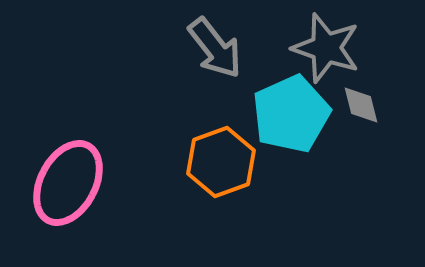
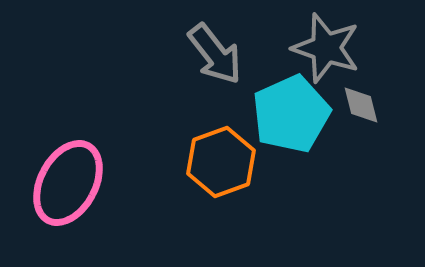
gray arrow: moved 6 px down
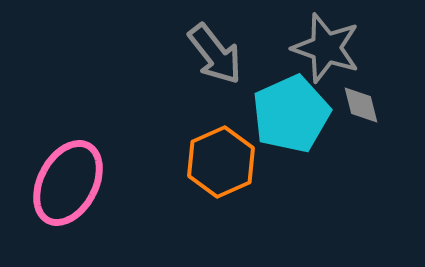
orange hexagon: rotated 4 degrees counterclockwise
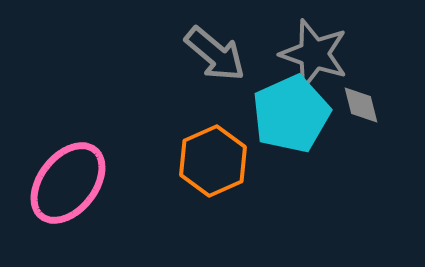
gray star: moved 12 px left, 6 px down
gray arrow: rotated 12 degrees counterclockwise
orange hexagon: moved 8 px left, 1 px up
pink ellipse: rotated 10 degrees clockwise
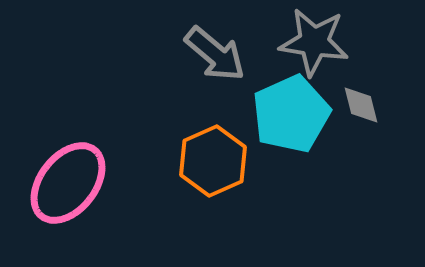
gray star: moved 12 px up; rotated 10 degrees counterclockwise
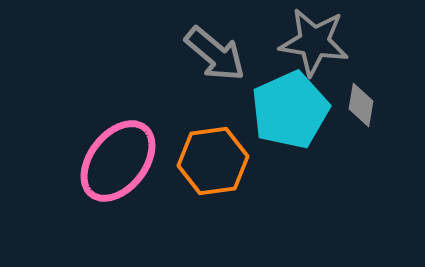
gray diamond: rotated 24 degrees clockwise
cyan pentagon: moved 1 px left, 4 px up
orange hexagon: rotated 16 degrees clockwise
pink ellipse: moved 50 px right, 22 px up
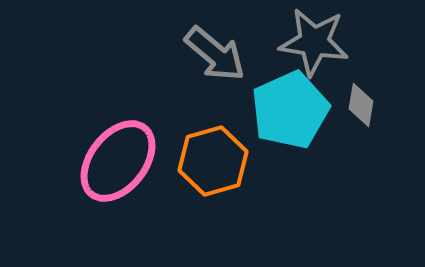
orange hexagon: rotated 8 degrees counterclockwise
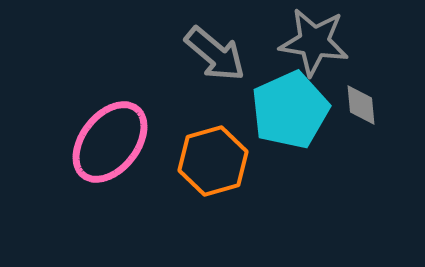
gray diamond: rotated 15 degrees counterclockwise
pink ellipse: moved 8 px left, 19 px up
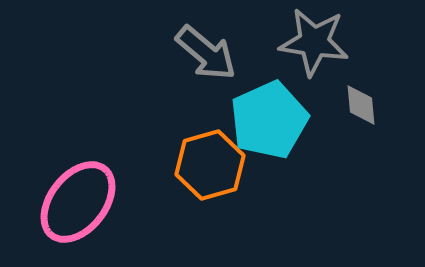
gray arrow: moved 9 px left, 1 px up
cyan pentagon: moved 21 px left, 10 px down
pink ellipse: moved 32 px left, 60 px down
orange hexagon: moved 3 px left, 4 px down
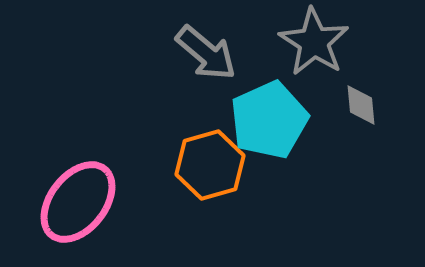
gray star: rotated 24 degrees clockwise
